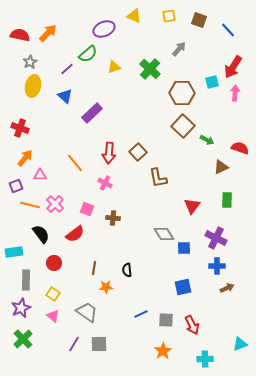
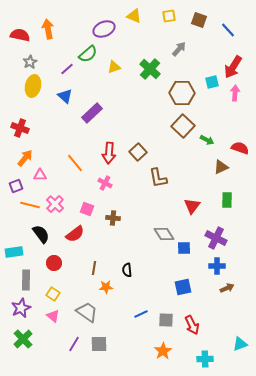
orange arrow at (48, 33): moved 4 px up; rotated 54 degrees counterclockwise
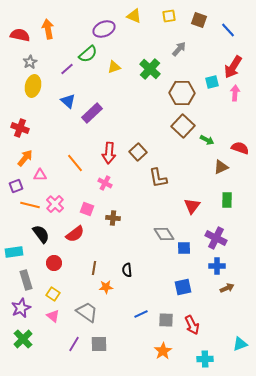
blue triangle at (65, 96): moved 3 px right, 5 px down
gray rectangle at (26, 280): rotated 18 degrees counterclockwise
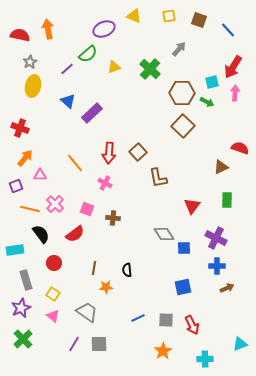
green arrow at (207, 140): moved 38 px up
orange line at (30, 205): moved 4 px down
cyan rectangle at (14, 252): moved 1 px right, 2 px up
blue line at (141, 314): moved 3 px left, 4 px down
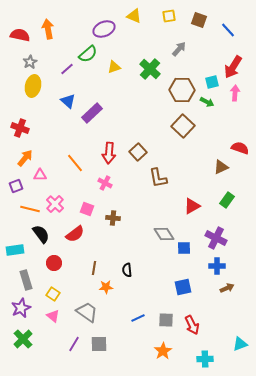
brown hexagon at (182, 93): moved 3 px up
green rectangle at (227, 200): rotated 35 degrees clockwise
red triangle at (192, 206): rotated 24 degrees clockwise
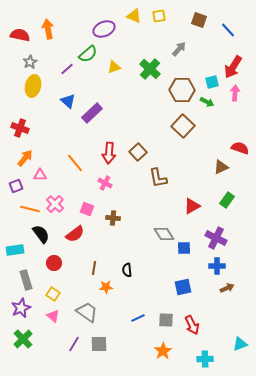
yellow square at (169, 16): moved 10 px left
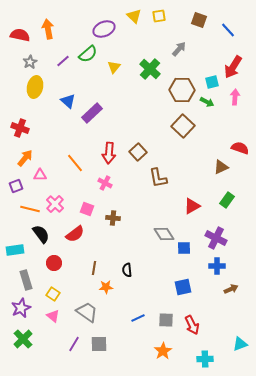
yellow triangle at (134, 16): rotated 21 degrees clockwise
yellow triangle at (114, 67): rotated 32 degrees counterclockwise
purple line at (67, 69): moved 4 px left, 8 px up
yellow ellipse at (33, 86): moved 2 px right, 1 px down
pink arrow at (235, 93): moved 4 px down
brown arrow at (227, 288): moved 4 px right, 1 px down
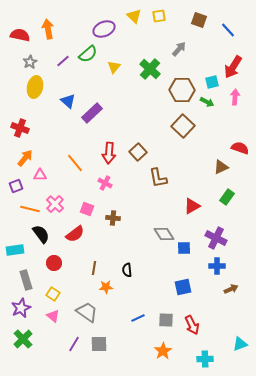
green rectangle at (227, 200): moved 3 px up
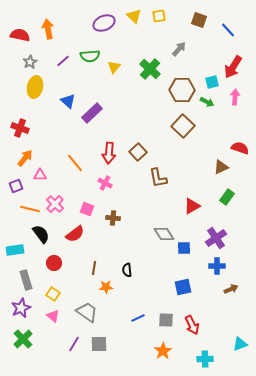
purple ellipse at (104, 29): moved 6 px up
green semicircle at (88, 54): moved 2 px right, 2 px down; rotated 36 degrees clockwise
purple cross at (216, 238): rotated 30 degrees clockwise
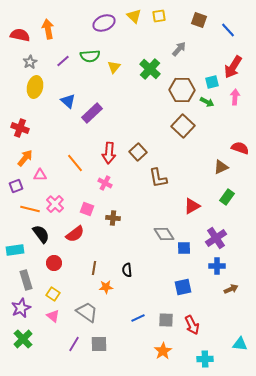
cyan triangle at (240, 344): rotated 28 degrees clockwise
